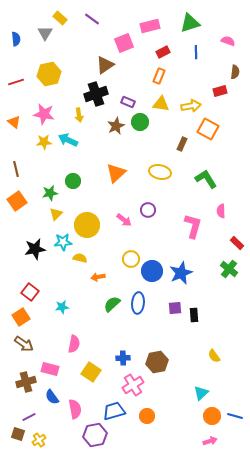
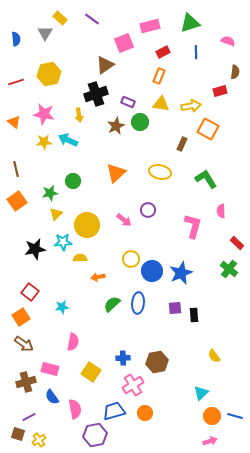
yellow semicircle at (80, 258): rotated 16 degrees counterclockwise
pink semicircle at (74, 344): moved 1 px left, 2 px up
orange circle at (147, 416): moved 2 px left, 3 px up
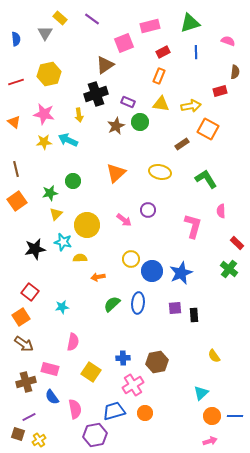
brown rectangle at (182, 144): rotated 32 degrees clockwise
cyan star at (63, 242): rotated 18 degrees clockwise
blue line at (235, 416): rotated 14 degrees counterclockwise
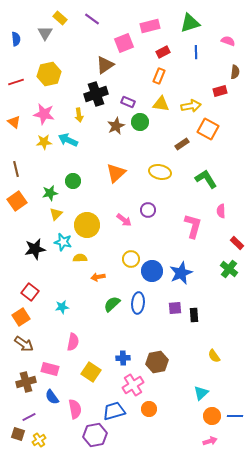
orange circle at (145, 413): moved 4 px right, 4 px up
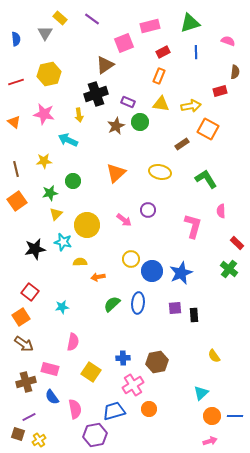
yellow star at (44, 142): moved 19 px down
yellow semicircle at (80, 258): moved 4 px down
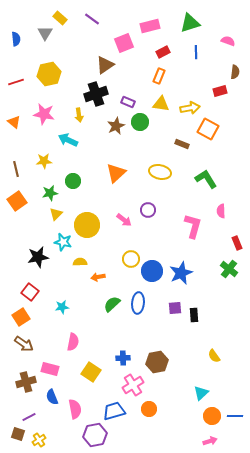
yellow arrow at (191, 106): moved 1 px left, 2 px down
brown rectangle at (182, 144): rotated 56 degrees clockwise
red rectangle at (237, 243): rotated 24 degrees clockwise
black star at (35, 249): moved 3 px right, 8 px down
blue semicircle at (52, 397): rotated 14 degrees clockwise
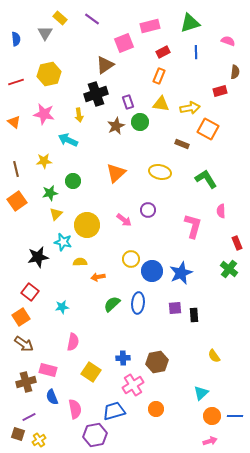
purple rectangle at (128, 102): rotated 48 degrees clockwise
pink rectangle at (50, 369): moved 2 px left, 1 px down
orange circle at (149, 409): moved 7 px right
